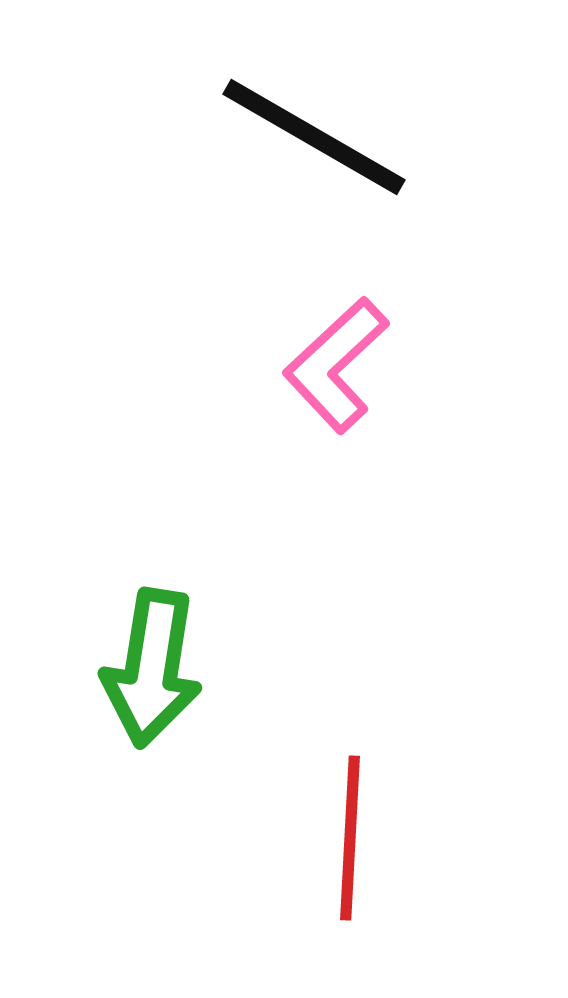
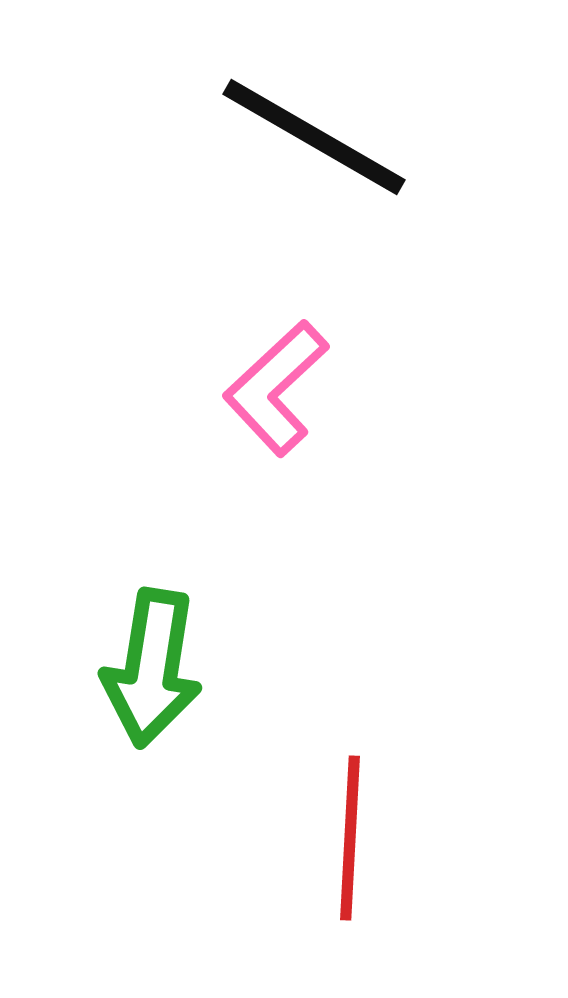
pink L-shape: moved 60 px left, 23 px down
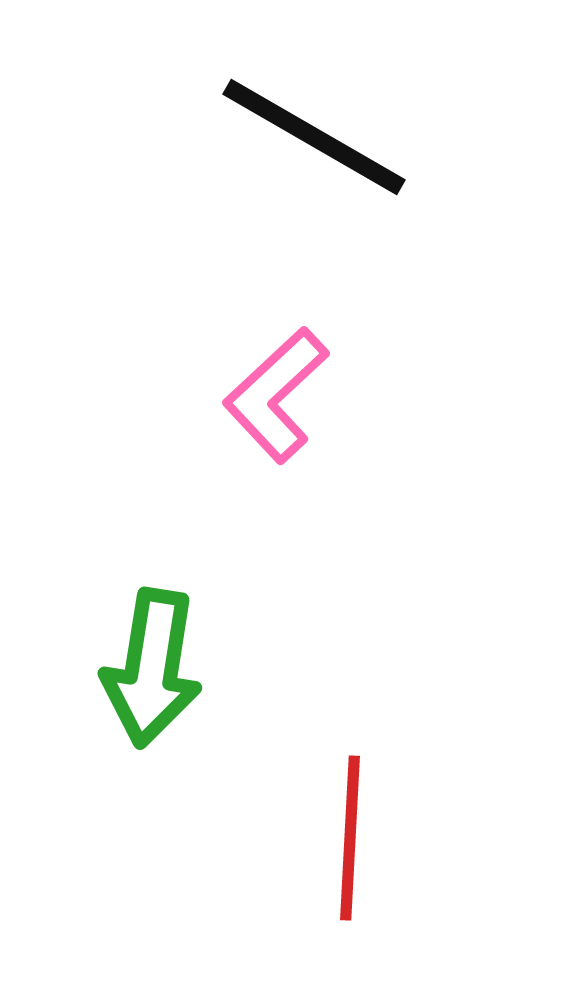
pink L-shape: moved 7 px down
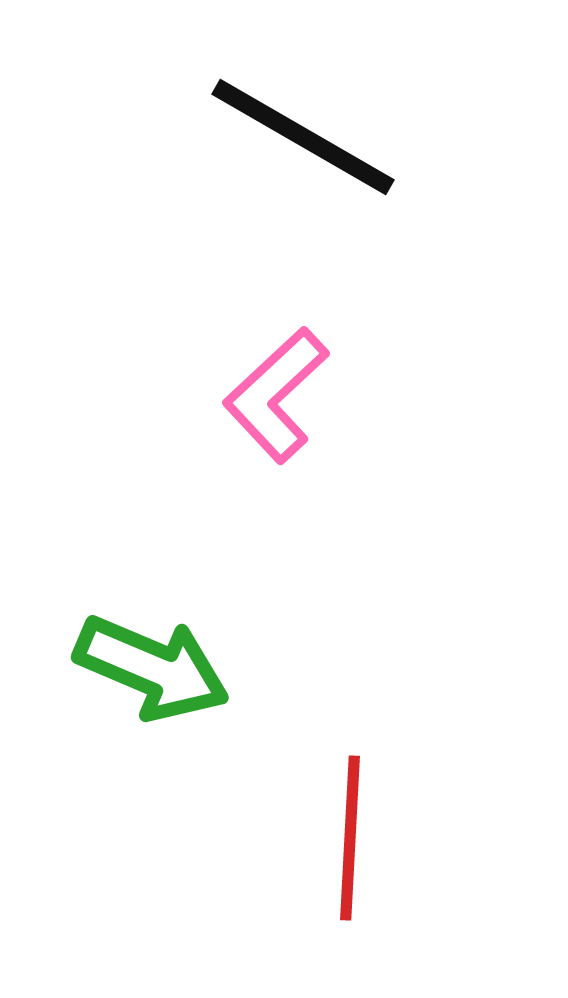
black line: moved 11 px left
green arrow: rotated 76 degrees counterclockwise
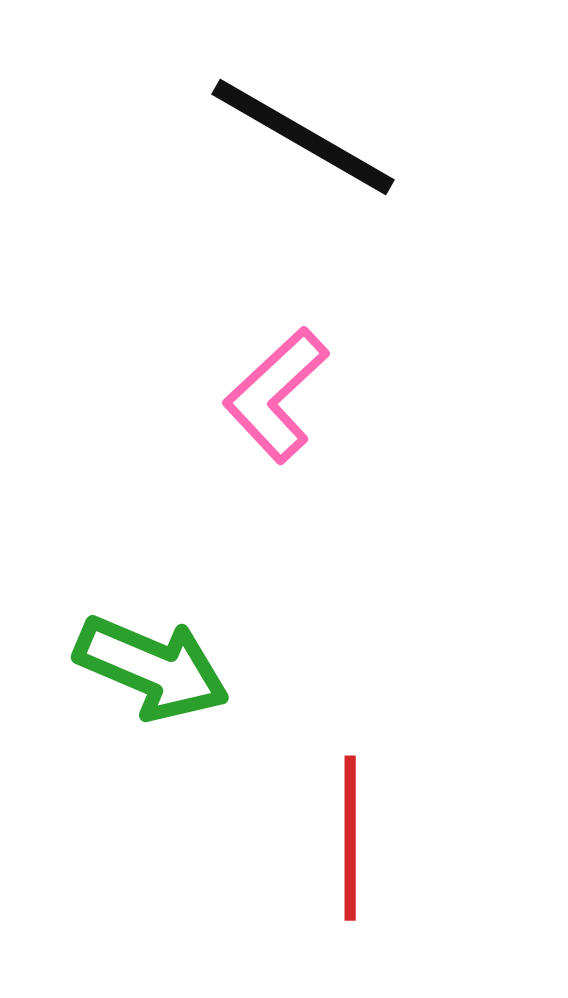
red line: rotated 3 degrees counterclockwise
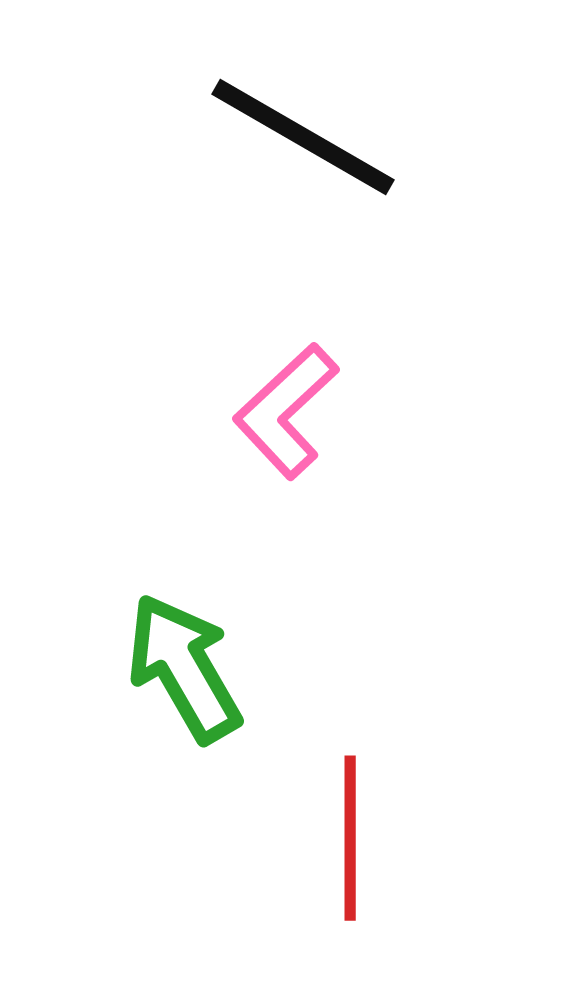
pink L-shape: moved 10 px right, 16 px down
green arrow: moved 32 px right; rotated 143 degrees counterclockwise
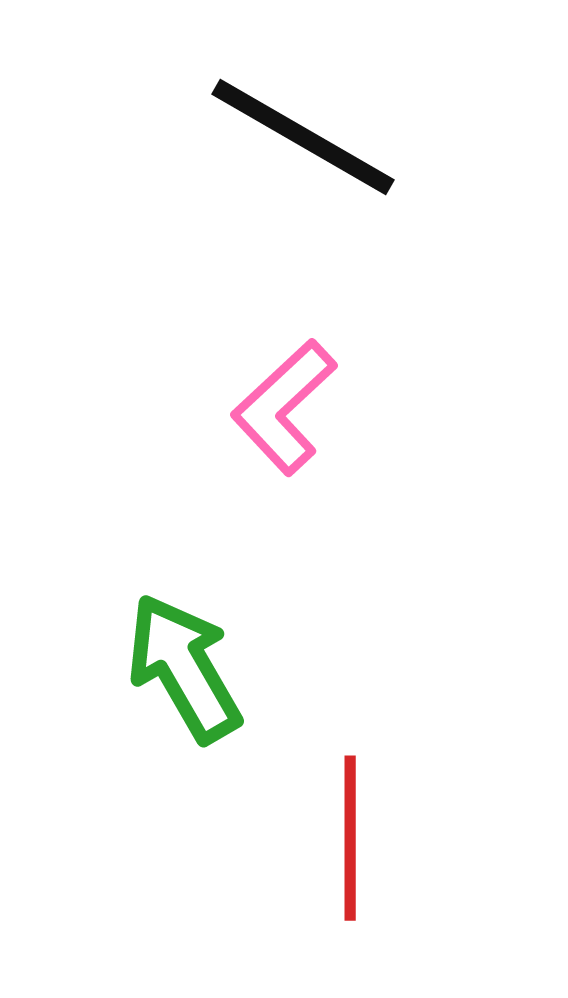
pink L-shape: moved 2 px left, 4 px up
